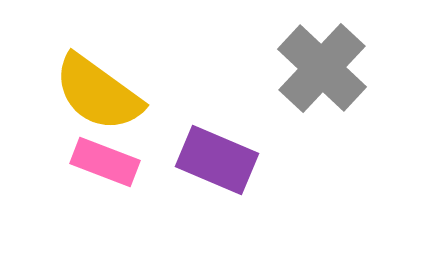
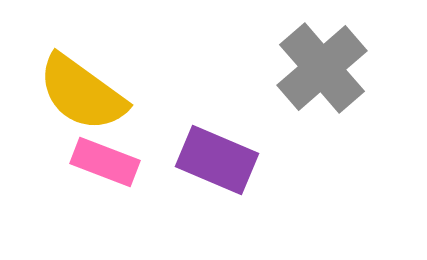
gray cross: rotated 6 degrees clockwise
yellow semicircle: moved 16 px left
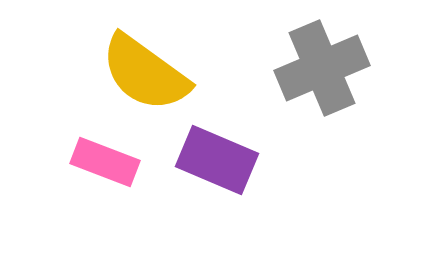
gray cross: rotated 18 degrees clockwise
yellow semicircle: moved 63 px right, 20 px up
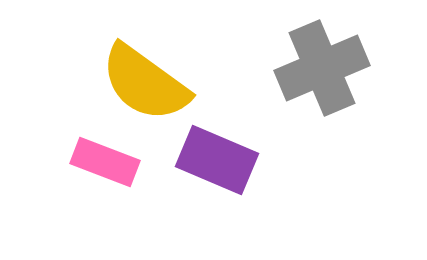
yellow semicircle: moved 10 px down
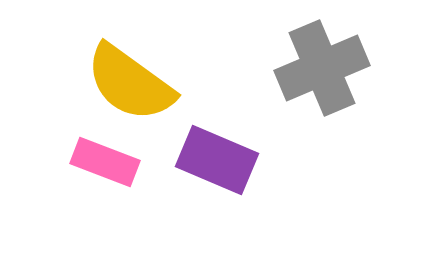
yellow semicircle: moved 15 px left
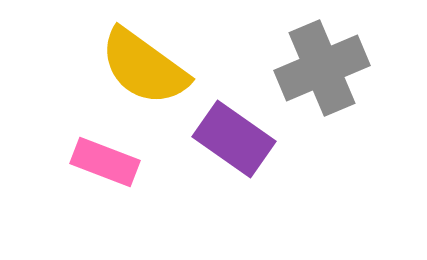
yellow semicircle: moved 14 px right, 16 px up
purple rectangle: moved 17 px right, 21 px up; rotated 12 degrees clockwise
